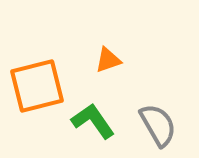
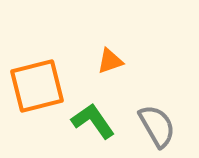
orange triangle: moved 2 px right, 1 px down
gray semicircle: moved 1 px left, 1 px down
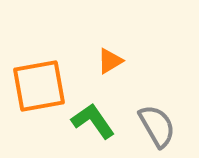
orange triangle: rotated 12 degrees counterclockwise
orange square: moved 2 px right; rotated 4 degrees clockwise
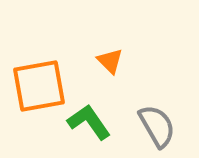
orange triangle: rotated 44 degrees counterclockwise
green L-shape: moved 4 px left, 1 px down
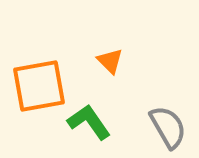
gray semicircle: moved 11 px right, 1 px down
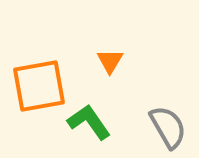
orange triangle: rotated 16 degrees clockwise
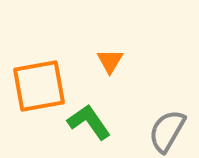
gray semicircle: moved 1 px left, 4 px down; rotated 120 degrees counterclockwise
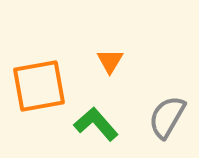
green L-shape: moved 7 px right, 2 px down; rotated 6 degrees counterclockwise
gray semicircle: moved 14 px up
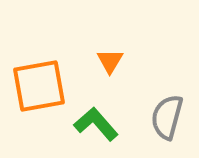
gray semicircle: rotated 15 degrees counterclockwise
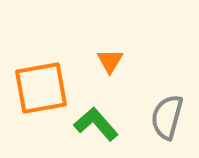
orange square: moved 2 px right, 2 px down
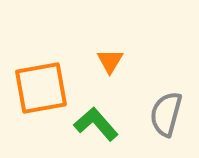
gray semicircle: moved 1 px left, 3 px up
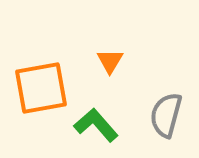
gray semicircle: moved 1 px down
green L-shape: moved 1 px down
